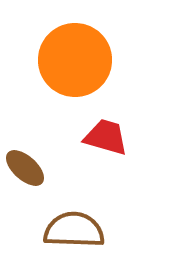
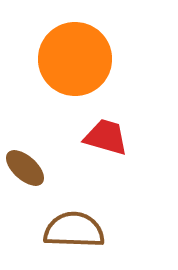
orange circle: moved 1 px up
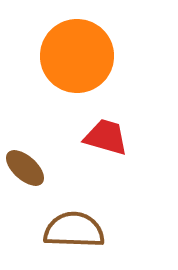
orange circle: moved 2 px right, 3 px up
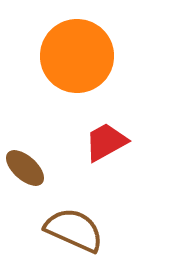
red trapezoid: moved 5 px down; rotated 45 degrees counterclockwise
brown semicircle: rotated 22 degrees clockwise
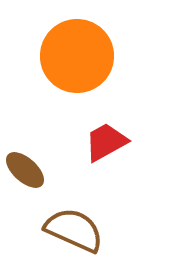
brown ellipse: moved 2 px down
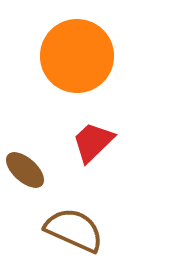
red trapezoid: moved 13 px left; rotated 15 degrees counterclockwise
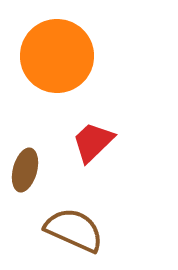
orange circle: moved 20 px left
brown ellipse: rotated 63 degrees clockwise
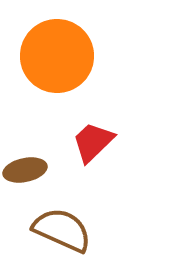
brown ellipse: rotated 63 degrees clockwise
brown semicircle: moved 12 px left
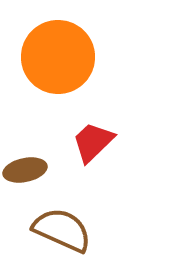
orange circle: moved 1 px right, 1 px down
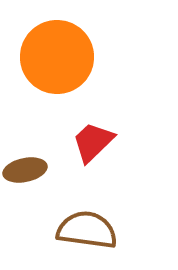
orange circle: moved 1 px left
brown semicircle: moved 25 px right; rotated 16 degrees counterclockwise
